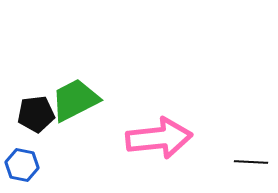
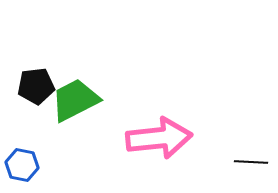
black pentagon: moved 28 px up
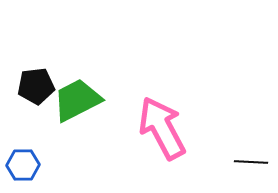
green trapezoid: moved 2 px right
pink arrow: moved 3 px right, 10 px up; rotated 112 degrees counterclockwise
blue hexagon: moved 1 px right; rotated 12 degrees counterclockwise
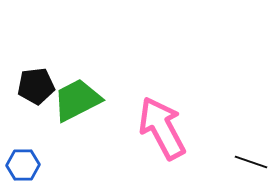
black line: rotated 16 degrees clockwise
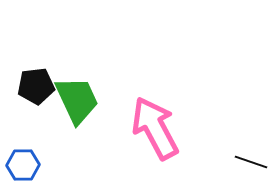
green trapezoid: rotated 92 degrees clockwise
pink arrow: moved 7 px left
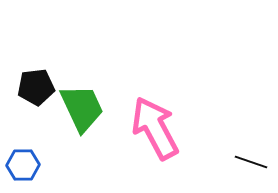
black pentagon: moved 1 px down
green trapezoid: moved 5 px right, 8 px down
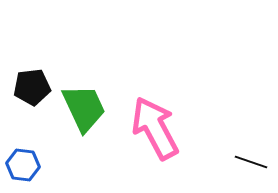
black pentagon: moved 4 px left
green trapezoid: moved 2 px right
blue hexagon: rotated 8 degrees clockwise
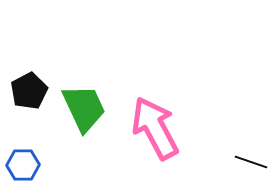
black pentagon: moved 3 px left, 4 px down; rotated 21 degrees counterclockwise
blue hexagon: rotated 8 degrees counterclockwise
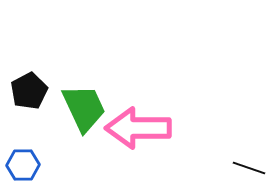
pink arrow: moved 17 px left; rotated 62 degrees counterclockwise
black line: moved 2 px left, 6 px down
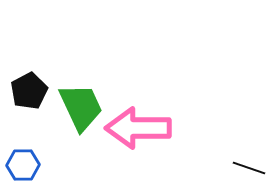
green trapezoid: moved 3 px left, 1 px up
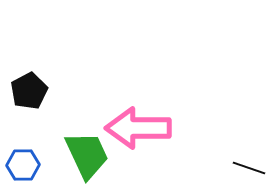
green trapezoid: moved 6 px right, 48 px down
